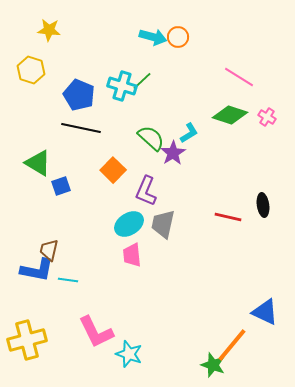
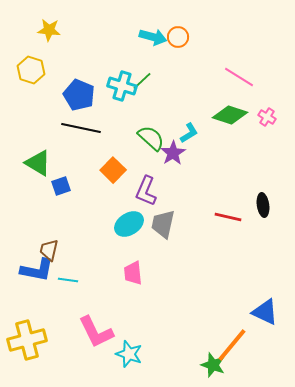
pink trapezoid: moved 1 px right, 18 px down
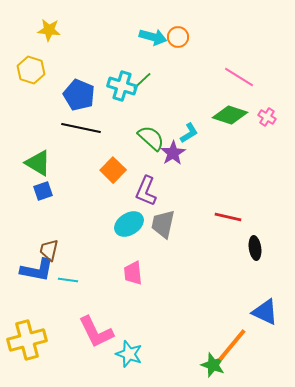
blue square: moved 18 px left, 5 px down
black ellipse: moved 8 px left, 43 px down
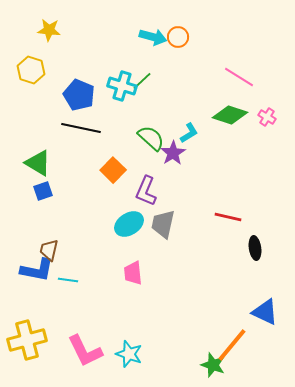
pink L-shape: moved 11 px left, 19 px down
